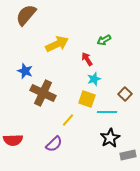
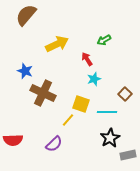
yellow square: moved 6 px left, 5 px down
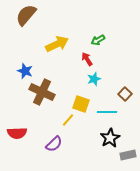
green arrow: moved 6 px left
brown cross: moved 1 px left, 1 px up
red semicircle: moved 4 px right, 7 px up
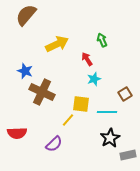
green arrow: moved 4 px right; rotated 96 degrees clockwise
brown square: rotated 16 degrees clockwise
yellow square: rotated 12 degrees counterclockwise
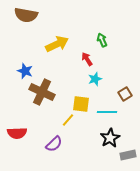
brown semicircle: rotated 120 degrees counterclockwise
cyan star: moved 1 px right
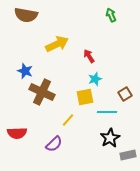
green arrow: moved 9 px right, 25 px up
red arrow: moved 2 px right, 3 px up
yellow square: moved 4 px right, 7 px up; rotated 18 degrees counterclockwise
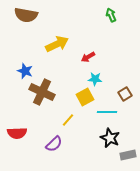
red arrow: moved 1 px left, 1 px down; rotated 88 degrees counterclockwise
cyan star: rotated 24 degrees clockwise
yellow square: rotated 18 degrees counterclockwise
black star: rotated 18 degrees counterclockwise
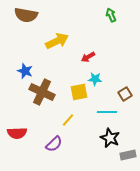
yellow arrow: moved 3 px up
yellow square: moved 6 px left, 5 px up; rotated 18 degrees clockwise
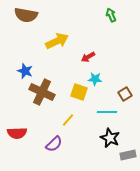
yellow square: rotated 30 degrees clockwise
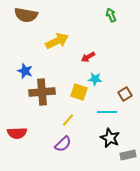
brown cross: rotated 30 degrees counterclockwise
purple semicircle: moved 9 px right
